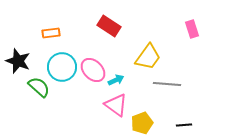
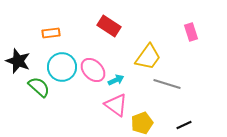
pink rectangle: moved 1 px left, 3 px down
gray line: rotated 12 degrees clockwise
black line: rotated 21 degrees counterclockwise
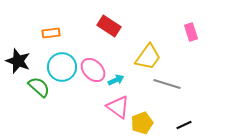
pink triangle: moved 2 px right, 2 px down
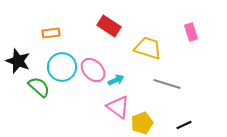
yellow trapezoid: moved 9 px up; rotated 108 degrees counterclockwise
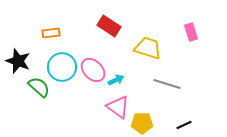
yellow pentagon: rotated 20 degrees clockwise
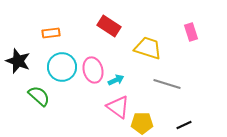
pink ellipse: rotated 30 degrees clockwise
green semicircle: moved 9 px down
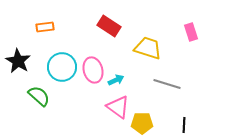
orange rectangle: moved 6 px left, 6 px up
black star: rotated 10 degrees clockwise
black line: rotated 63 degrees counterclockwise
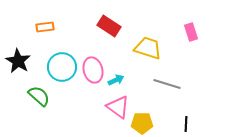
black line: moved 2 px right, 1 px up
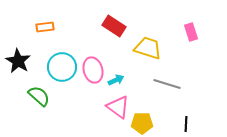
red rectangle: moved 5 px right
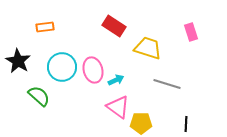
yellow pentagon: moved 1 px left
